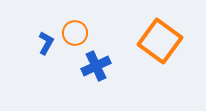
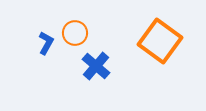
blue cross: rotated 24 degrees counterclockwise
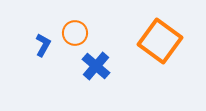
blue L-shape: moved 3 px left, 2 px down
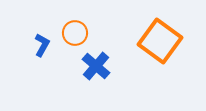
blue L-shape: moved 1 px left
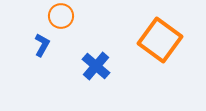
orange circle: moved 14 px left, 17 px up
orange square: moved 1 px up
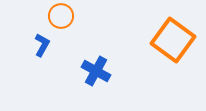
orange square: moved 13 px right
blue cross: moved 5 px down; rotated 12 degrees counterclockwise
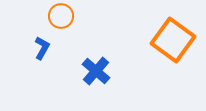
blue L-shape: moved 3 px down
blue cross: rotated 12 degrees clockwise
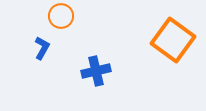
blue cross: rotated 36 degrees clockwise
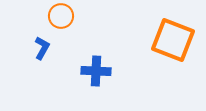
orange square: rotated 15 degrees counterclockwise
blue cross: rotated 16 degrees clockwise
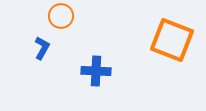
orange square: moved 1 px left
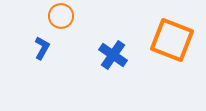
blue cross: moved 17 px right, 16 px up; rotated 32 degrees clockwise
